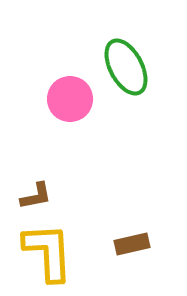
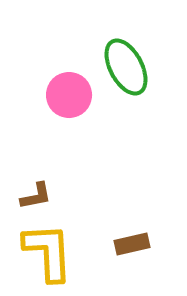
pink circle: moved 1 px left, 4 px up
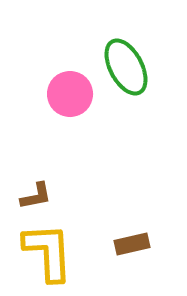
pink circle: moved 1 px right, 1 px up
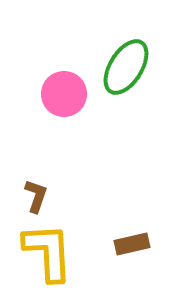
green ellipse: rotated 60 degrees clockwise
pink circle: moved 6 px left
brown L-shape: rotated 60 degrees counterclockwise
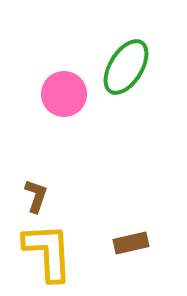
brown rectangle: moved 1 px left, 1 px up
